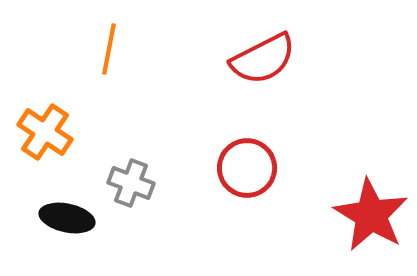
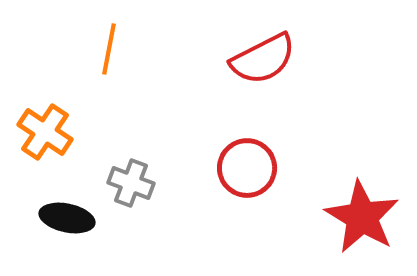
red star: moved 9 px left, 2 px down
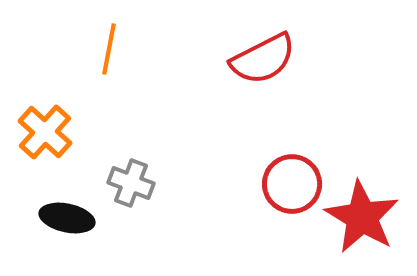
orange cross: rotated 8 degrees clockwise
red circle: moved 45 px right, 16 px down
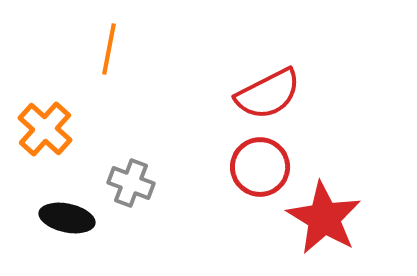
red semicircle: moved 5 px right, 35 px down
orange cross: moved 3 px up
red circle: moved 32 px left, 17 px up
red star: moved 38 px left, 1 px down
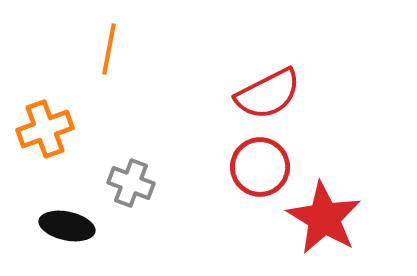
orange cross: rotated 28 degrees clockwise
black ellipse: moved 8 px down
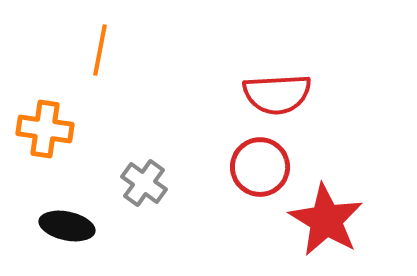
orange line: moved 9 px left, 1 px down
red semicircle: moved 9 px right; rotated 24 degrees clockwise
orange cross: rotated 28 degrees clockwise
gray cross: moved 13 px right; rotated 15 degrees clockwise
red star: moved 2 px right, 2 px down
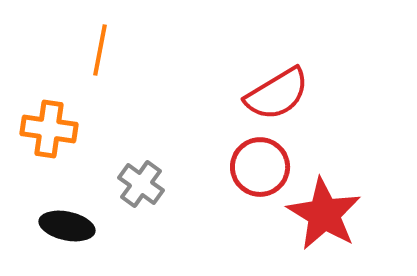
red semicircle: rotated 28 degrees counterclockwise
orange cross: moved 4 px right
gray cross: moved 3 px left, 1 px down
red star: moved 2 px left, 6 px up
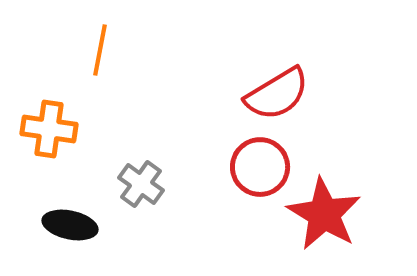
black ellipse: moved 3 px right, 1 px up
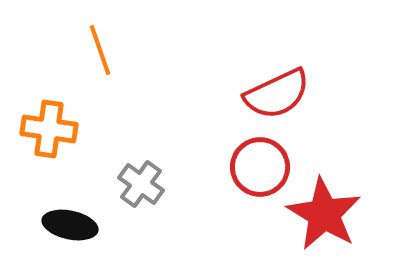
orange line: rotated 30 degrees counterclockwise
red semicircle: rotated 6 degrees clockwise
